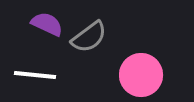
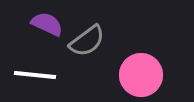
gray semicircle: moved 2 px left, 4 px down
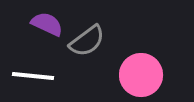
white line: moved 2 px left, 1 px down
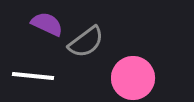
gray semicircle: moved 1 px left, 1 px down
pink circle: moved 8 px left, 3 px down
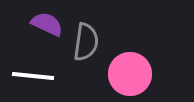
gray semicircle: rotated 45 degrees counterclockwise
pink circle: moved 3 px left, 4 px up
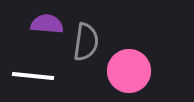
purple semicircle: rotated 20 degrees counterclockwise
pink circle: moved 1 px left, 3 px up
